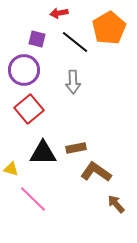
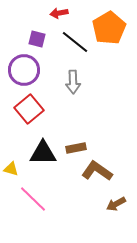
brown L-shape: moved 1 px right, 1 px up
brown arrow: rotated 78 degrees counterclockwise
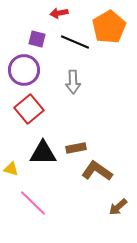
orange pentagon: moved 1 px up
black line: rotated 16 degrees counterclockwise
pink line: moved 4 px down
brown arrow: moved 2 px right, 3 px down; rotated 12 degrees counterclockwise
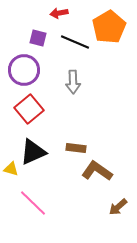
purple square: moved 1 px right, 1 px up
brown rectangle: rotated 18 degrees clockwise
black triangle: moved 10 px left, 1 px up; rotated 24 degrees counterclockwise
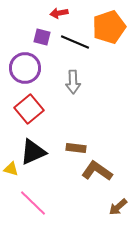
orange pentagon: rotated 12 degrees clockwise
purple square: moved 4 px right, 1 px up
purple circle: moved 1 px right, 2 px up
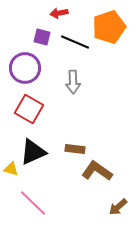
red square: rotated 20 degrees counterclockwise
brown rectangle: moved 1 px left, 1 px down
